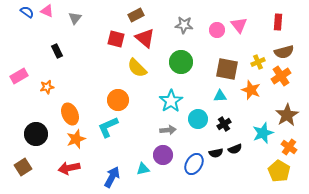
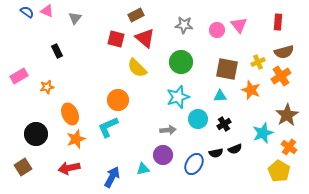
cyan star at (171, 101): moved 7 px right, 4 px up; rotated 15 degrees clockwise
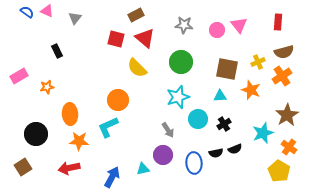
orange cross at (281, 76): moved 1 px right
orange ellipse at (70, 114): rotated 20 degrees clockwise
gray arrow at (168, 130): rotated 63 degrees clockwise
orange star at (76, 139): moved 3 px right, 2 px down; rotated 24 degrees clockwise
blue ellipse at (194, 164): moved 1 px up; rotated 35 degrees counterclockwise
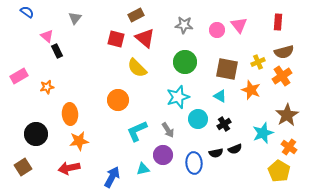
pink triangle at (47, 11): moved 25 px down; rotated 16 degrees clockwise
green circle at (181, 62): moved 4 px right
cyan triangle at (220, 96): rotated 32 degrees clockwise
cyan L-shape at (108, 127): moved 29 px right, 4 px down
orange star at (79, 141): rotated 12 degrees counterclockwise
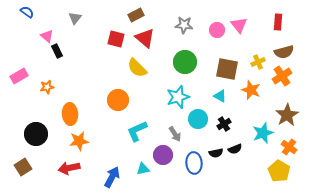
gray arrow at (168, 130): moved 7 px right, 4 px down
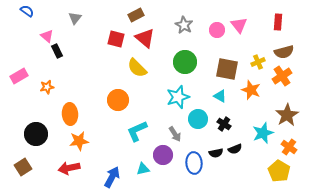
blue semicircle at (27, 12): moved 1 px up
gray star at (184, 25): rotated 24 degrees clockwise
black cross at (224, 124): rotated 24 degrees counterclockwise
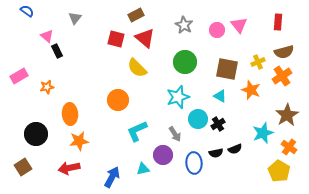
black cross at (224, 124): moved 6 px left; rotated 24 degrees clockwise
